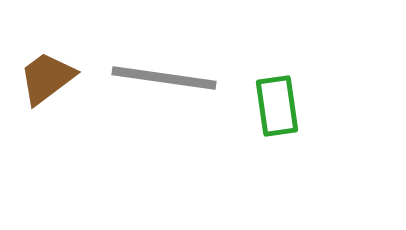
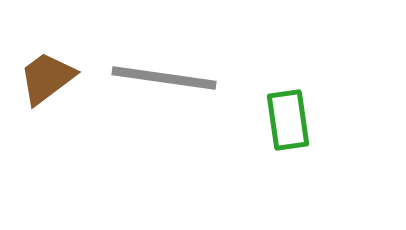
green rectangle: moved 11 px right, 14 px down
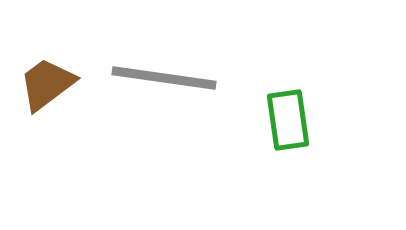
brown trapezoid: moved 6 px down
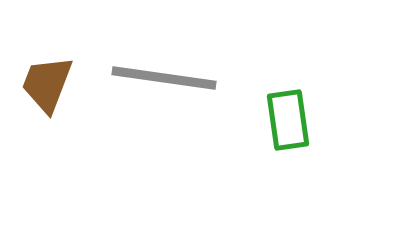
brown trapezoid: rotated 32 degrees counterclockwise
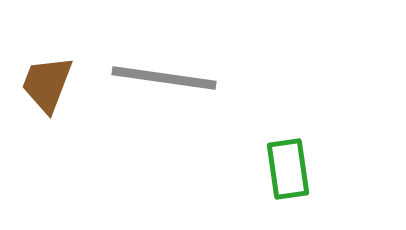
green rectangle: moved 49 px down
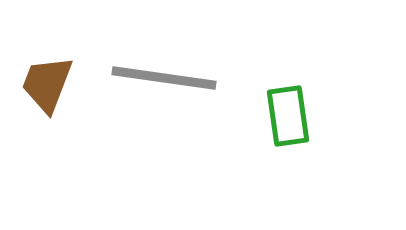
green rectangle: moved 53 px up
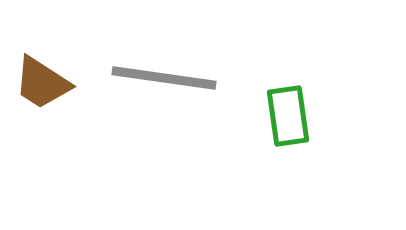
brown trapezoid: moved 5 px left, 1 px up; rotated 78 degrees counterclockwise
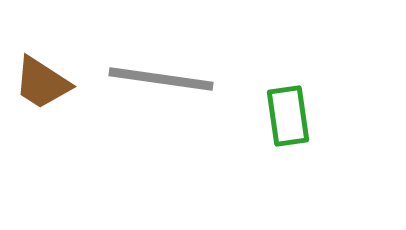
gray line: moved 3 px left, 1 px down
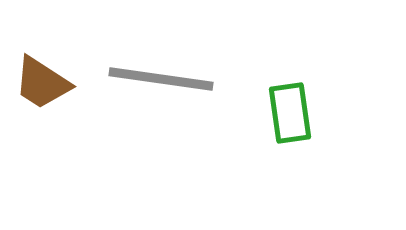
green rectangle: moved 2 px right, 3 px up
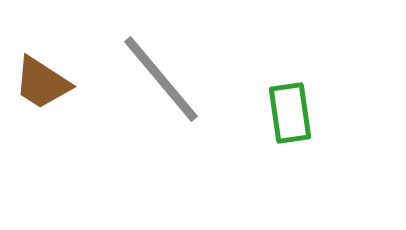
gray line: rotated 42 degrees clockwise
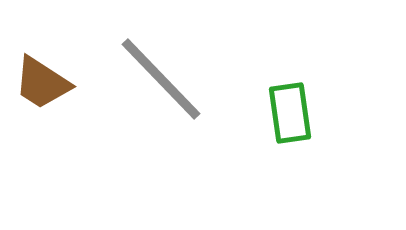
gray line: rotated 4 degrees counterclockwise
